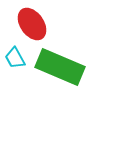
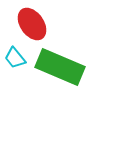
cyan trapezoid: rotated 10 degrees counterclockwise
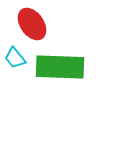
green rectangle: rotated 21 degrees counterclockwise
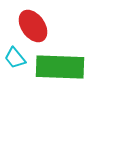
red ellipse: moved 1 px right, 2 px down
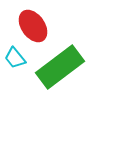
green rectangle: rotated 39 degrees counterclockwise
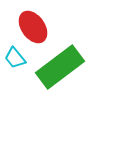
red ellipse: moved 1 px down
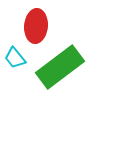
red ellipse: moved 3 px right, 1 px up; rotated 40 degrees clockwise
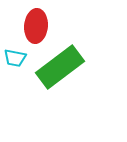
cyan trapezoid: rotated 40 degrees counterclockwise
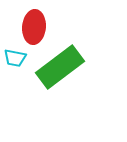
red ellipse: moved 2 px left, 1 px down
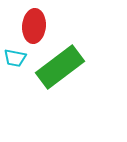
red ellipse: moved 1 px up
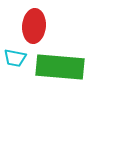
green rectangle: rotated 42 degrees clockwise
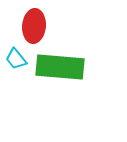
cyan trapezoid: moved 1 px right, 1 px down; rotated 40 degrees clockwise
